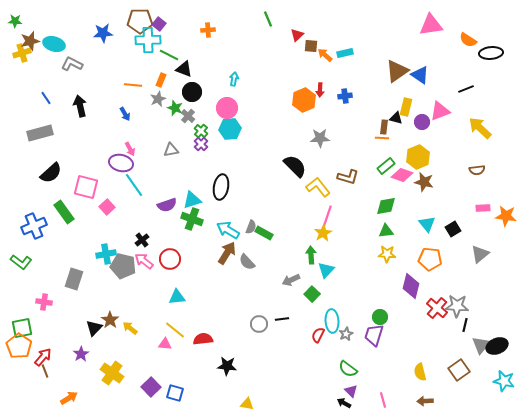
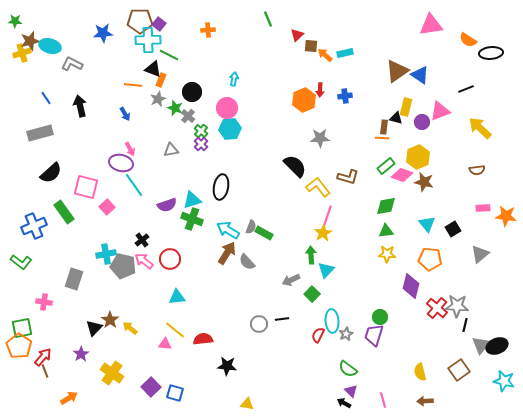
cyan ellipse at (54, 44): moved 4 px left, 2 px down
black triangle at (184, 69): moved 31 px left
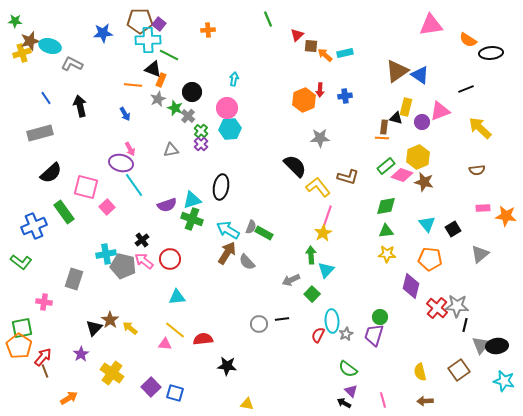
black ellipse at (497, 346): rotated 15 degrees clockwise
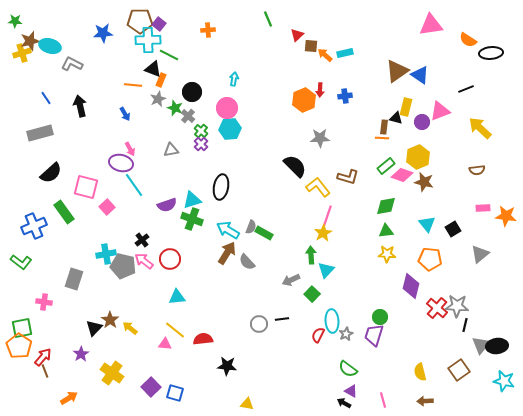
purple triangle at (351, 391): rotated 16 degrees counterclockwise
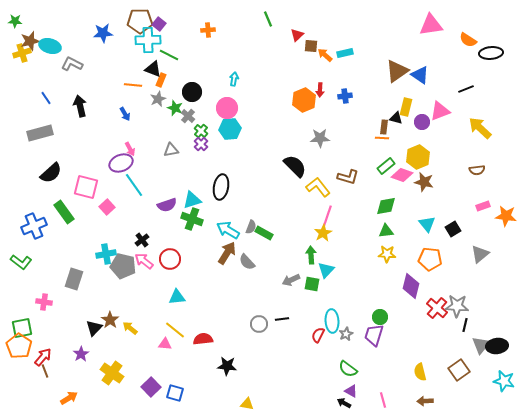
purple ellipse at (121, 163): rotated 35 degrees counterclockwise
pink rectangle at (483, 208): moved 2 px up; rotated 16 degrees counterclockwise
green square at (312, 294): moved 10 px up; rotated 35 degrees counterclockwise
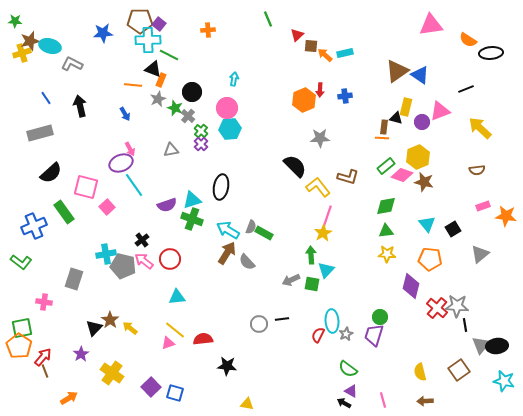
black line at (465, 325): rotated 24 degrees counterclockwise
pink triangle at (165, 344): moved 3 px right, 1 px up; rotated 24 degrees counterclockwise
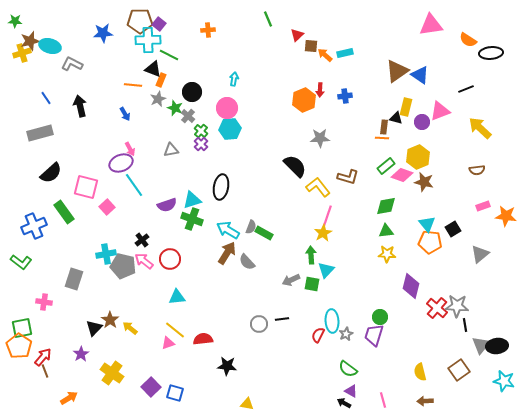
orange pentagon at (430, 259): moved 17 px up
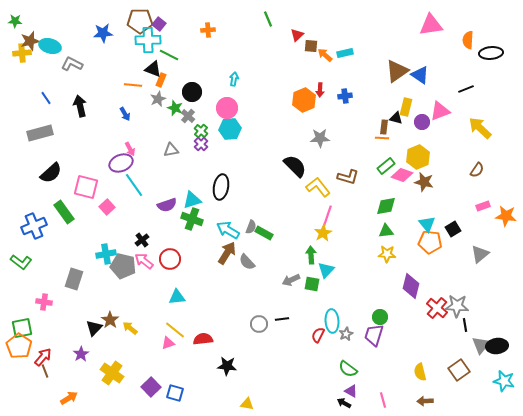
orange semicircle at (468, 40): rotated 60 degrees clockwise
yellow cross at (22, 53): rotated 12 degrees clockwise
brown semicircle at (477, 170): rotated 49 degrees counterclockwise
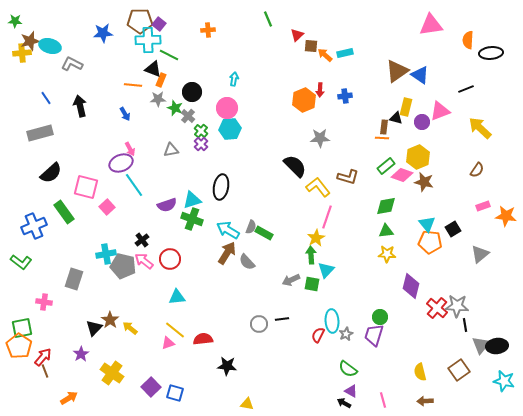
gray star at (158, 99): rotated 21 degrees clockwise
yellow star at (323, 233): moved 7 px left, 5 px down
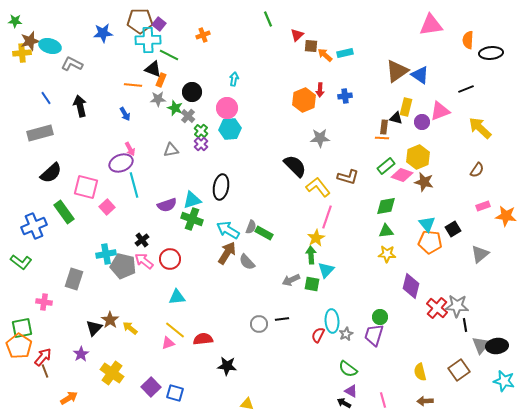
orange cross at (208, 30): moved 5 px left, 5 px down; rotated 16 degrees counterclockwise
cyan line at (134, 185): rotated 20 degrees clockwise
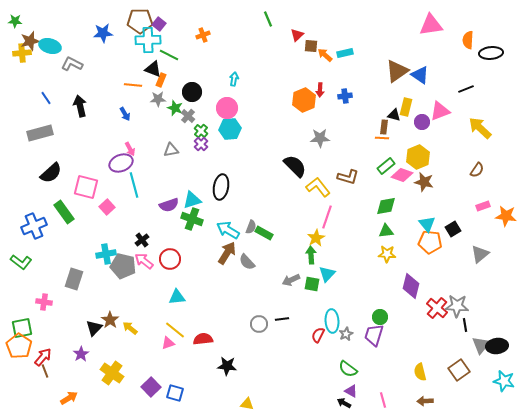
black triangle at (396, 118): moved 2 px left, 3 px up
purple semicircle at (167, 205): moved 2 px right
cyan triangle at (326, 270): moved 1 px right, 4 px down
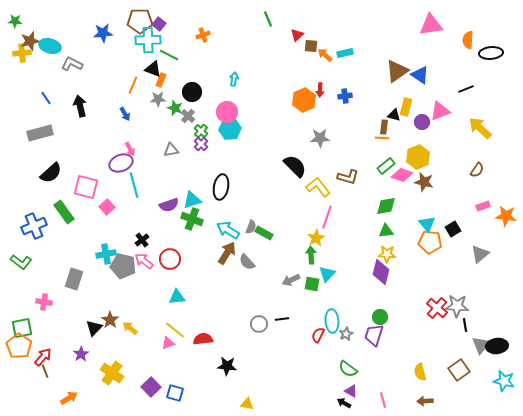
orange line at (133, 85): rotated 72 degrees counterclockwise
pink circle at (227, 108): moved 4 px down
purple diamond at (411, 286): moved 30 px left, 14 px up
